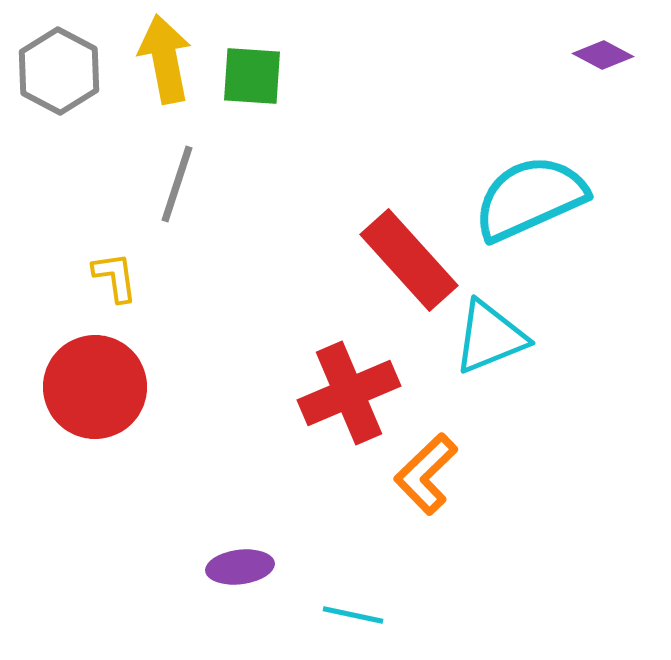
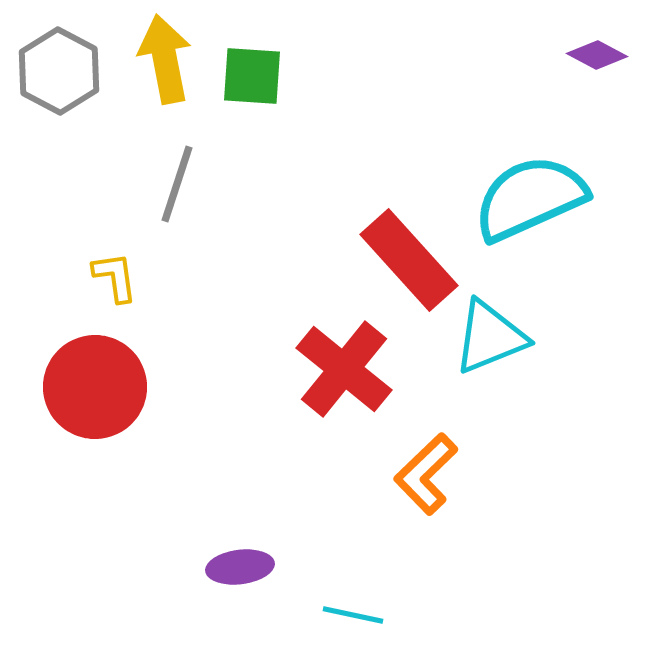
purple diamond: moved 6 px left
red cross: moved 5 px left, 24 px up; rotated 28 degrees counterclockwise
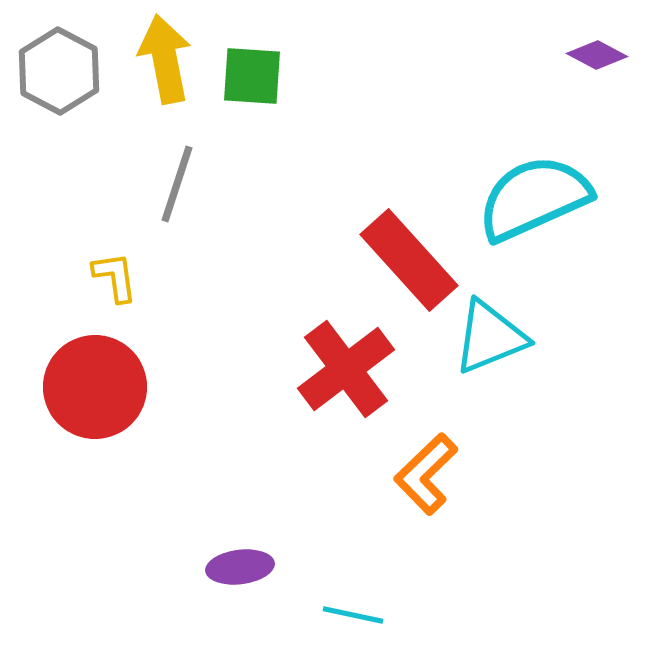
cyan semicircle: moved 4 px right
red cross: moved 2 px right; rotated 14 degrees clockwise
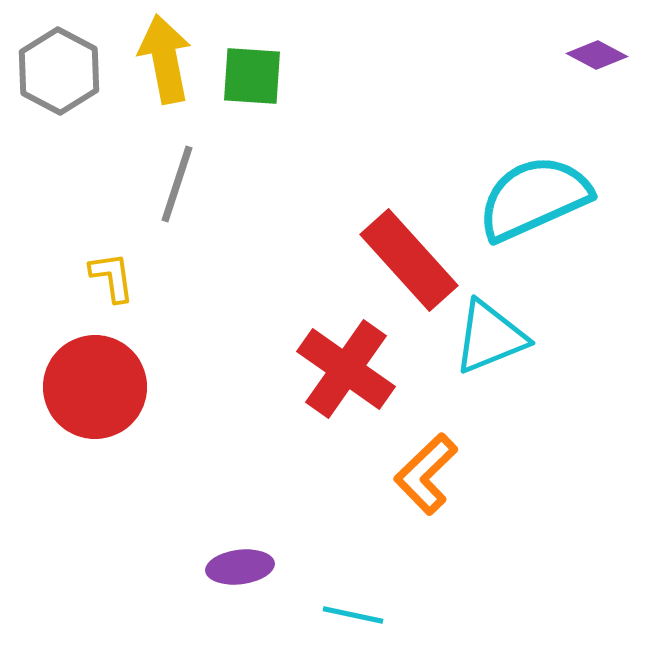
yellow L-shape: moved 3 px left
red cross: rotated 18 degrees counterclockwise
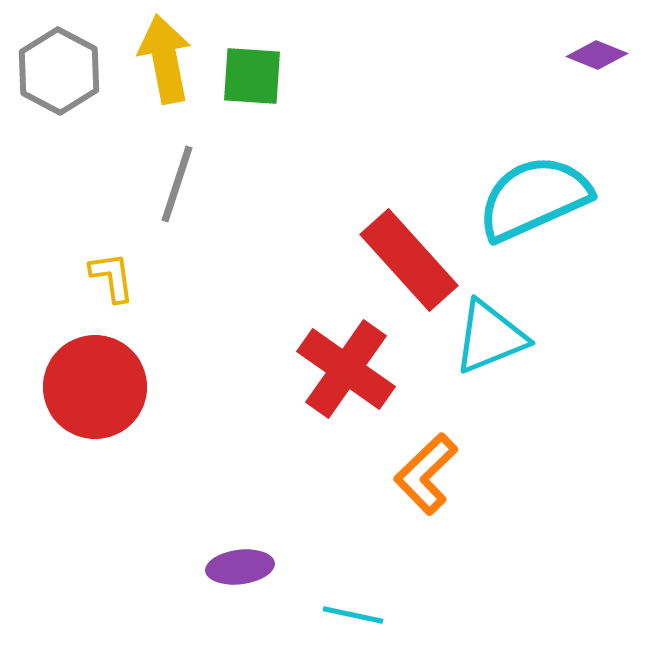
purple diamond: rotated 6 degrees counterclockwise
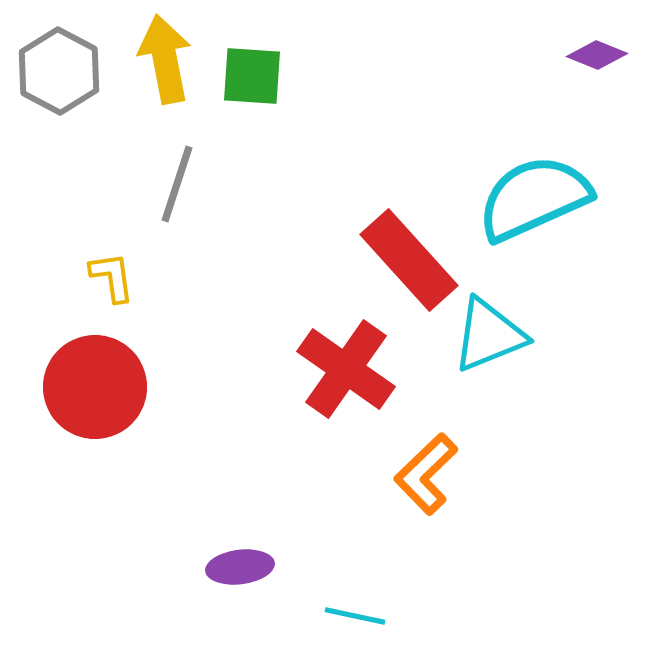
cyan triangle: moved 1 px left, 2 px up
cyan line: moved 2 px right, 1 px down
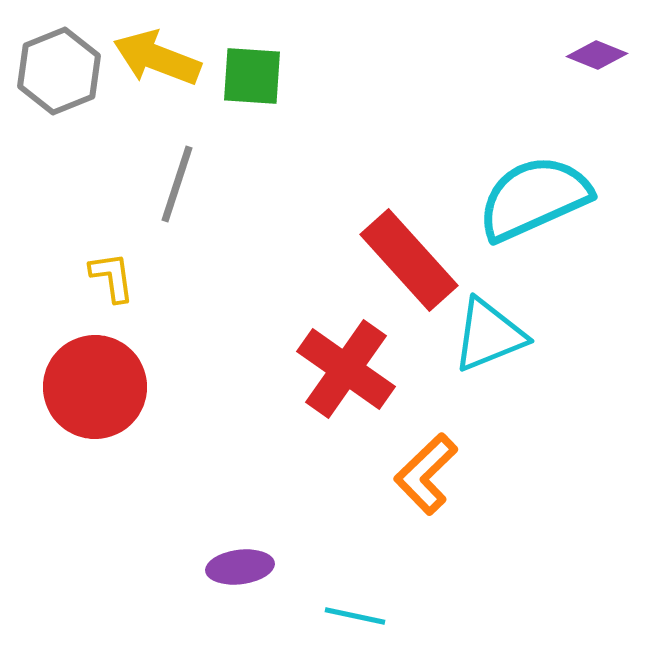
yellow arrow: moved 8 px left, 1 px up; rotated 58 degrees counterclockwise
gray hexagon: rotated 10 degrees clockwise
